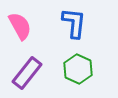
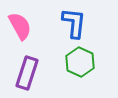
green hexagon: moved 2 px right, 7 px up
purple rectangle: rotated 20 degrees counterclockwise
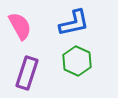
blue L-shape: rotated 72 degrees clockwise
green hexagon: moved 3 px left, 1 px up
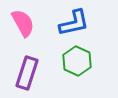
pink semicircle: moved 3 px right, 3 px up
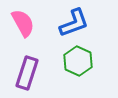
blue L-shape: rotated 8 degrees counterclockwise
green hexagon: moved 1 px right
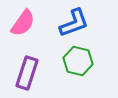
pink semicircle: rotated 64 degrees clockwise
green hexagon: rotated 12 degrees counterclockwise
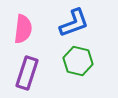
pink semicircle: moved 6 px down; rotated 28 degrees counterclockwise
